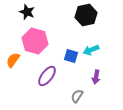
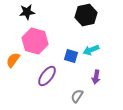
black star: rotated 28 degrees counterclockwise
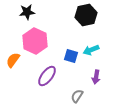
pink hexagon: rotated 10 degrees clockwise
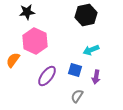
blue square: moved 4 px right, 14 px down
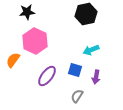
black hexagon: moved 1 px up
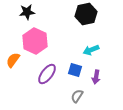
purple ellipse: moved 2 px up
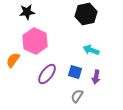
cyan arrow: rotated 42 degrees clockwise
blue square: moved 2 px down
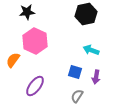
purple ellipse: moved 12 px left, 12 px down
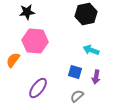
pink hexagon: rotated 20 degrees counterclockwise
purple ellipse: moved 3 px right, 2 px down
gray semicircle: rotated 16 degrees clockwise
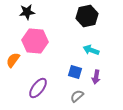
black hexagon: moved 1 px right, 2 px down
